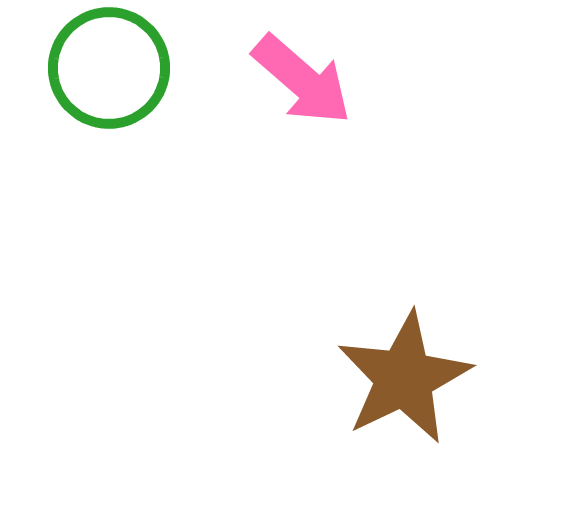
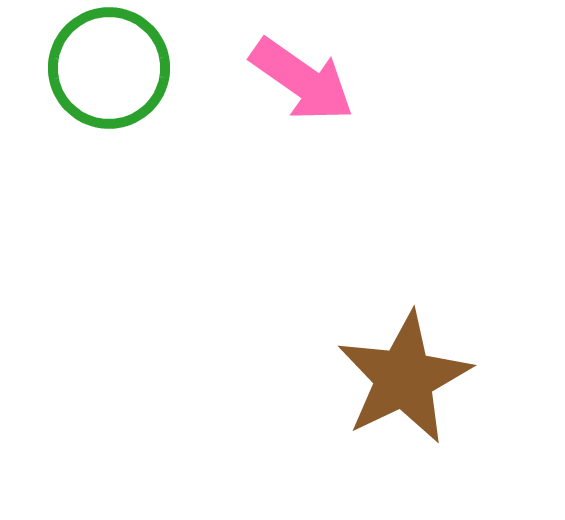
pink arrow: rotated 6 degrees counterclockwise
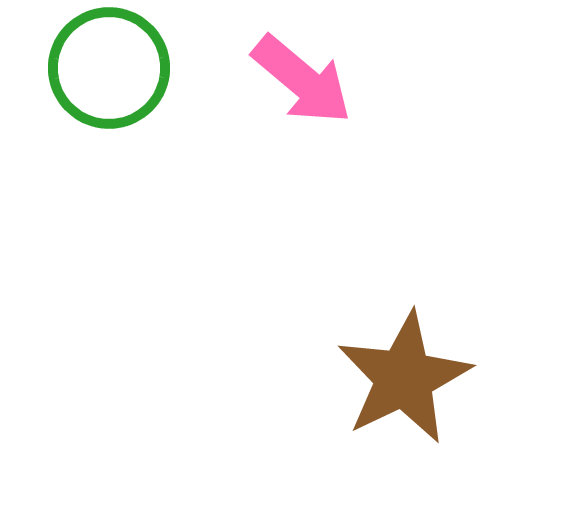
pink arrow: rotated 5 degrees clockwise
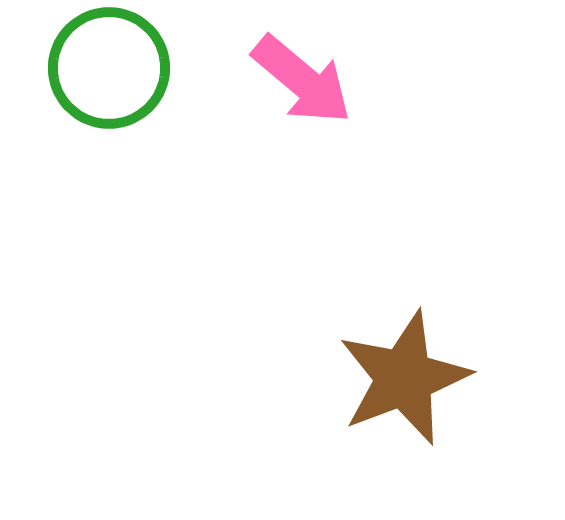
brown star: rotated 5 degrees clockwise
